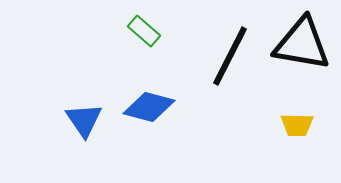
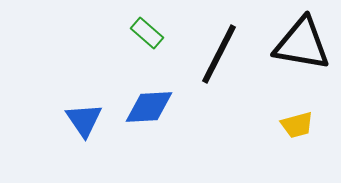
green rectangle: moved 3 px right, 2 px down
black line: moved 11 px left, 2 px up
blue diamond: rotated 18 degrees counterclockwise
yellow trapezoid: rotated 16 degrees counterclockwise
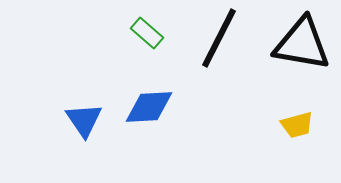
black line: moved 16 px up
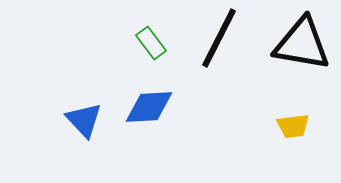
green rectangle: moved 4 px right, 10 px down; rotated 12 degrees clockwise
blue triangle: rotated 9 degrees counterclockwise
yellow trapezoid: moved 4 px left, 1 px down; rotated 8 degrees clockwise
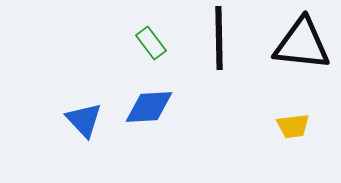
black line: rotated 28 degrees counterclockwise
black triangle: rotated 4 degrees counterclockwise
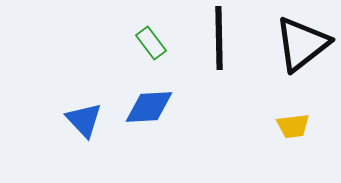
black triangle: rotated 44 degrees counterclockwise
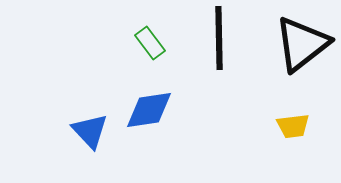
green rectangle: moved 1 px left
blue diamond: moved 3 px down; rotated 6 degrees counterclockwise
blue triangle: moved 6 px right, 11 px down
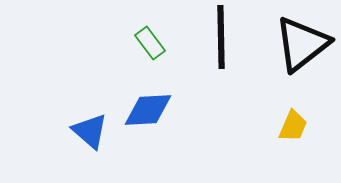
black line: moved 2 px right, 1 px up
blue diamond: moved 1 px left; rotated 6 degrees clockwise
yellow trapezoid: rotated 60 degrees counterclockwise
blue triangle: rotated 6 degrees counterclockwise
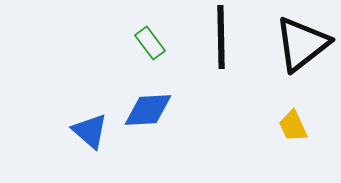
yellow trapezoid: rotated 132 degrees clockwise
